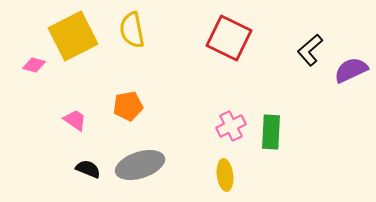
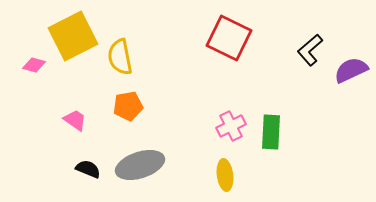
yellow semicircle: moved 12 px left, 27 px down
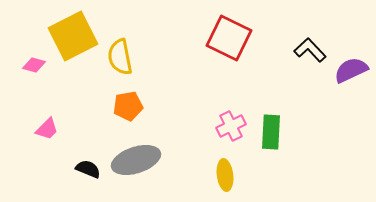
black L-shape: rotated 88 degrees clockwise
pink trapezoid: moved 28 px left, 9 px down; rotated 100 degrees clockwise
gray ellipse: moved 4 px left, 5 px up
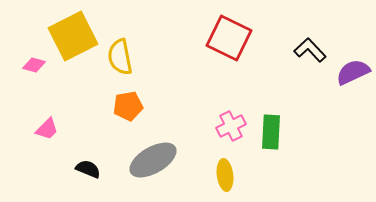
purple semicircle: moved 2 px right, 2 px down
gray ellipse: moved 17 px right; rotated 12 degrees counterclockwise
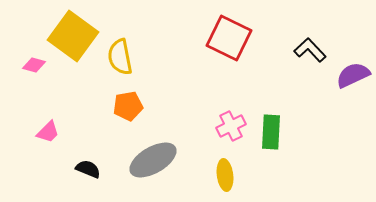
yellow square: rotated 27 degrees counterclockwise
purple semicircle: moved 3 px down
pink trapezoid: moved 1 px right, 3 px down
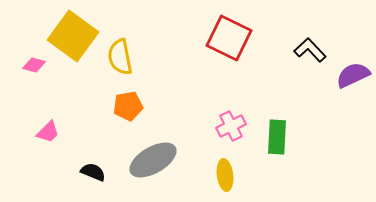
green rectangle: moved 6 px right, 5 px down
black semicircle: moved 5 px right, 3 px down
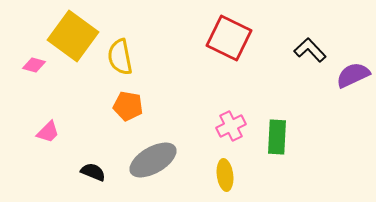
orange pentagon: rotated 20 degrees clockwise
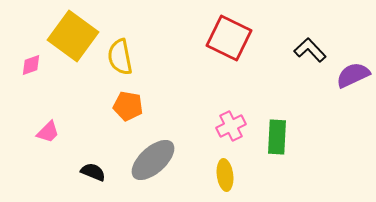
pink diamond: moved 3 px left; rotated 35 degrees counterclockwise
gray ellipse: rotated 12 degrees counterclockwise
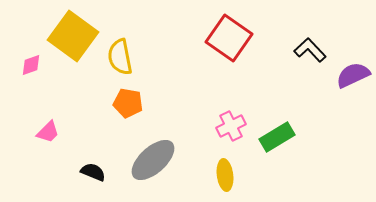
red square: rotated 9 degrees clockwise
orange pentagon: moved 3 px up
green rectangle: rotated 56 degrees clockwise
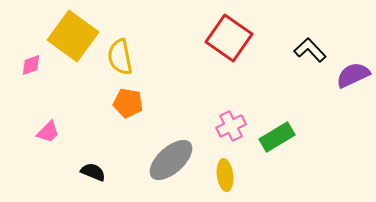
gray ellipse: moved 18 px right
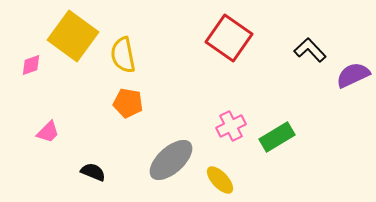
yellow semicircle: moved 3 px right, 2 px up
yellow ellipse: moved 5 px left, 5 px down; rotated 36 degrees counterclockwise
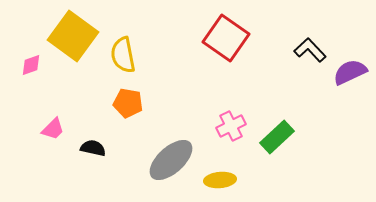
red square: moved 3 px left
purple semicircle: moved 3 px left, 3 px up
pink trapezoid: moved 5 px right, 3 px up
green rectangle: rotated 12 degrees counterclockwise
black semicircle: moved 24 px up; rotated 10 degrees counterclockwise
yellow ellipse: rotated 52 degrees counterclockwise
